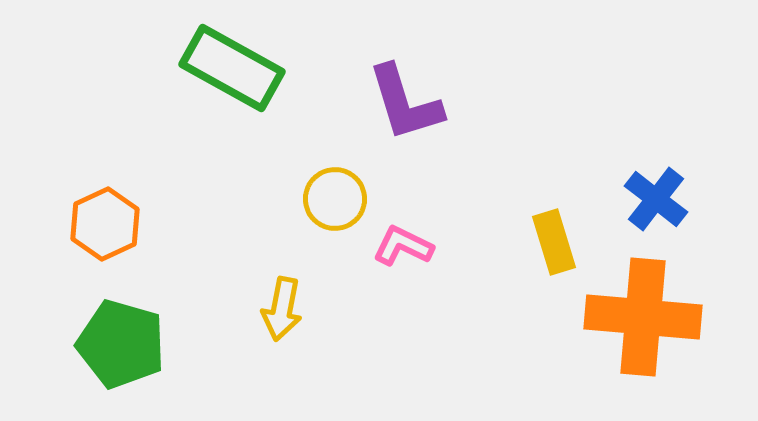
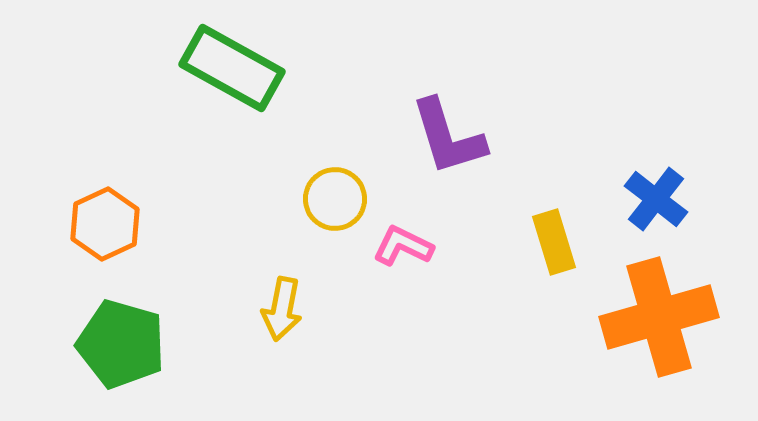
purple L-shape: moved 43 px right, 34 px down
orange cross: moved 16 px right; rotated 21 degrees counterclockwise
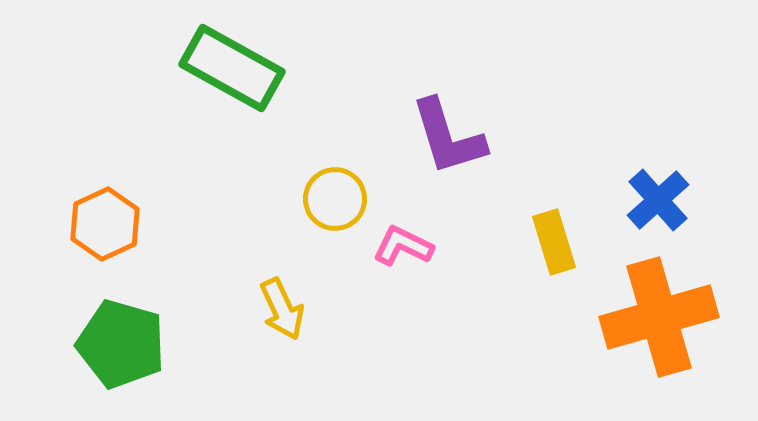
blue cross: moved 2 px right, 1 px down; rotated 10 degrees clockwise
yellow arrow: rotated 36 degrees counterclockwise
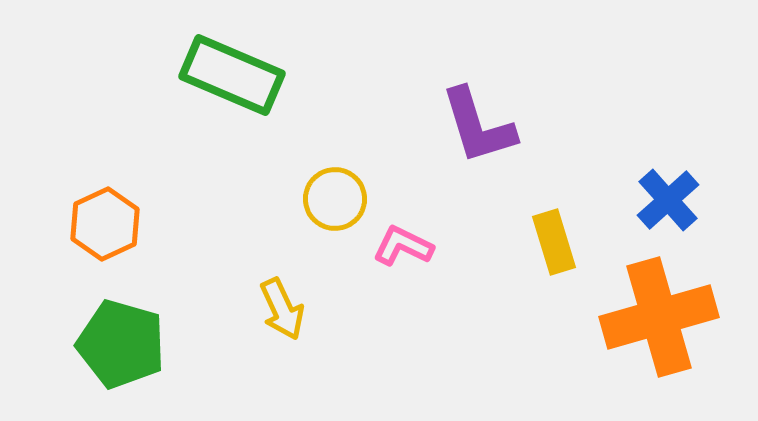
green rectangle: moved 7 px down; rotated 6 degrees counterclockwise
purple L-shape: moved 30 px right, 11 px up
blue cross: moved 10 px right
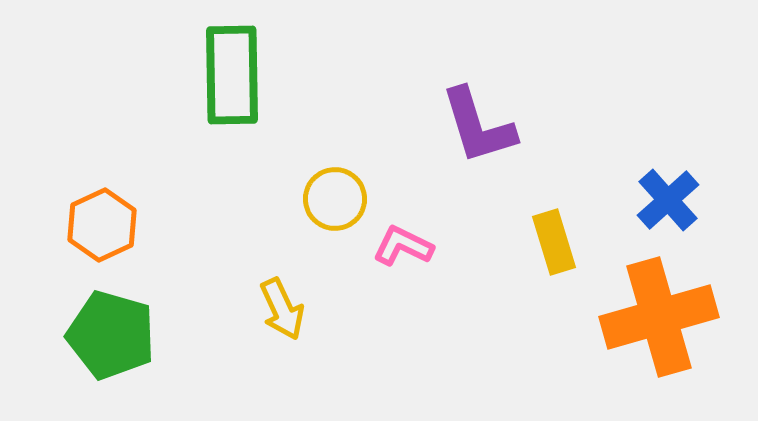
green rectangle: rotated 66 degrees clockwise
orange hexagon: moved 3 px left, 1 px down
green pentagon: moved 10 px left, 9 px up
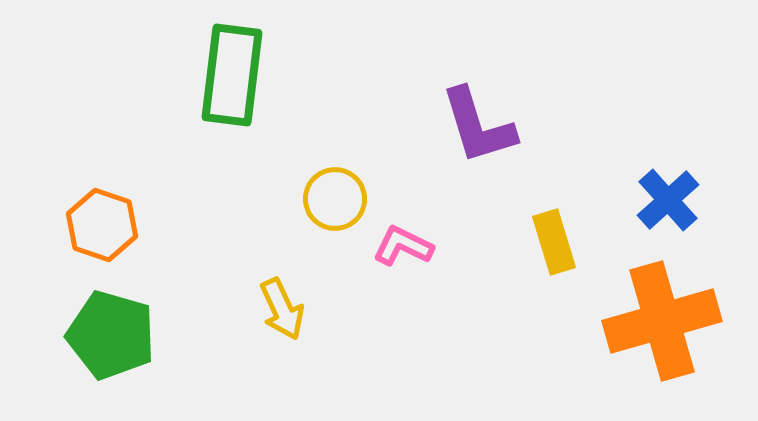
green rectangle: rotated 8 degrees clockwise
orange hexagon: rotated 16 degrees counterclockwise
orange cross: moved 3 px right, 4 px down
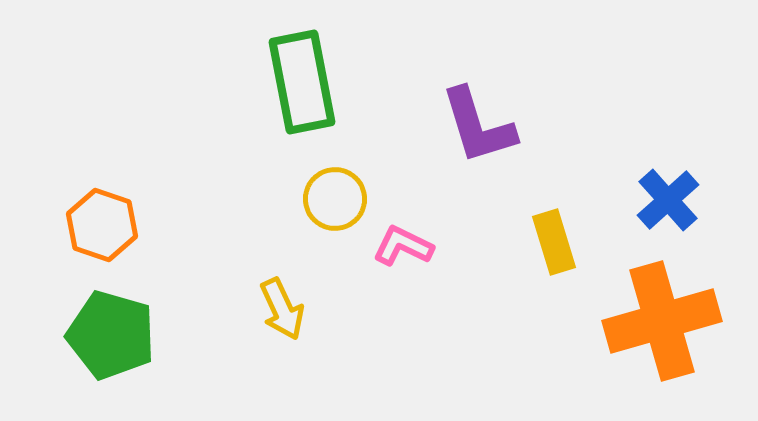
green rectangle: moved 70 px right, 7 px down; rotated 18 degrees counterclockwise
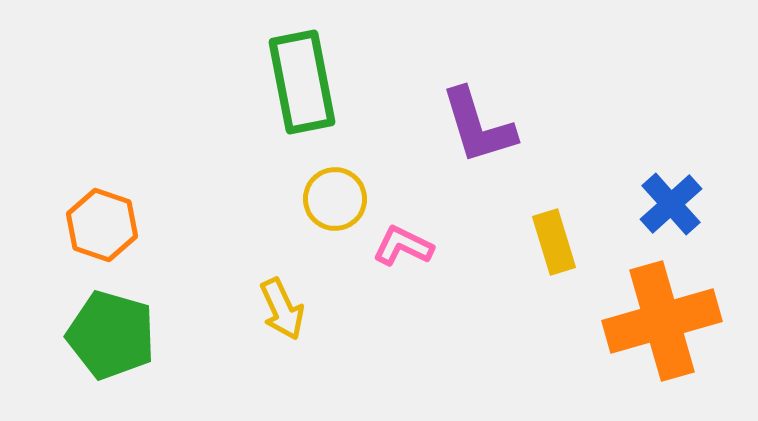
blue cross: moved 3 px right, 4 px down
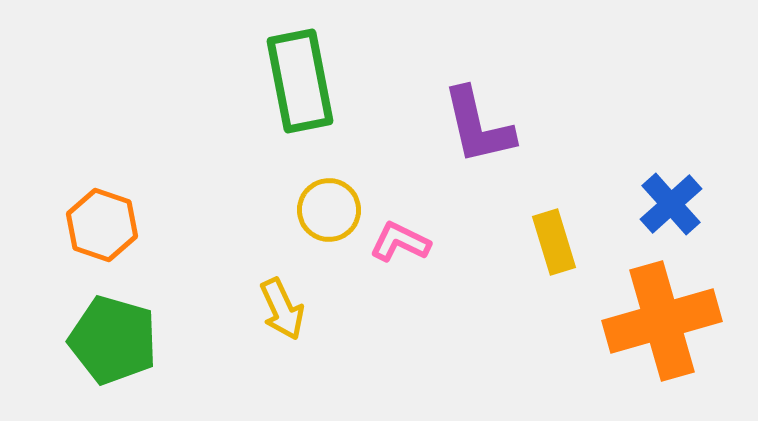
green rectangle: moved 2 px left, 1 px up
purple L-shape: rotated 4 degrees clockwise
yellow circle: moved 6 px left, 11 px down
pink L-shape: moved 3 px left, 4 px up
green pentagon: moved 2 px right, 5 px down
